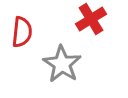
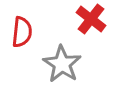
red cross: rotated 20 degrees counterclockwise
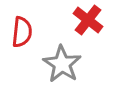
red cross: moved 3 px left, 1 px down
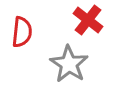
gray star: moved 7 px right
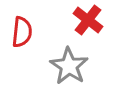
gray star: moved 2 px down
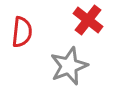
gray star: rotated 18 degrees clockwise
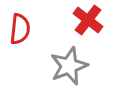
red semicircle: moved 2 px left, 3 px up
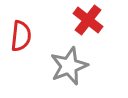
red semicircle: moved 1 px right, 7 px down
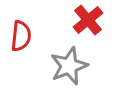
red cross: rotated 12 degrees clockwise
